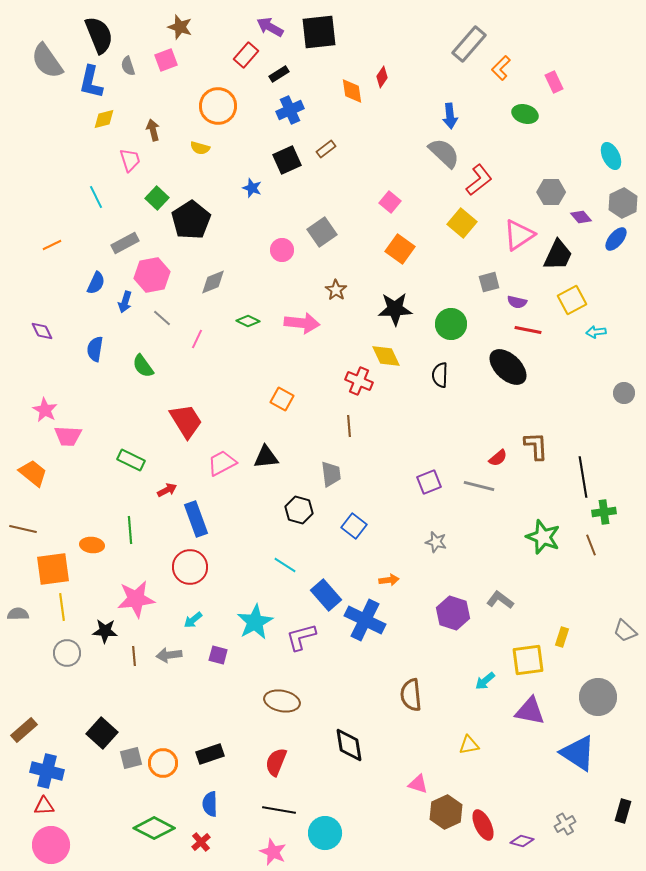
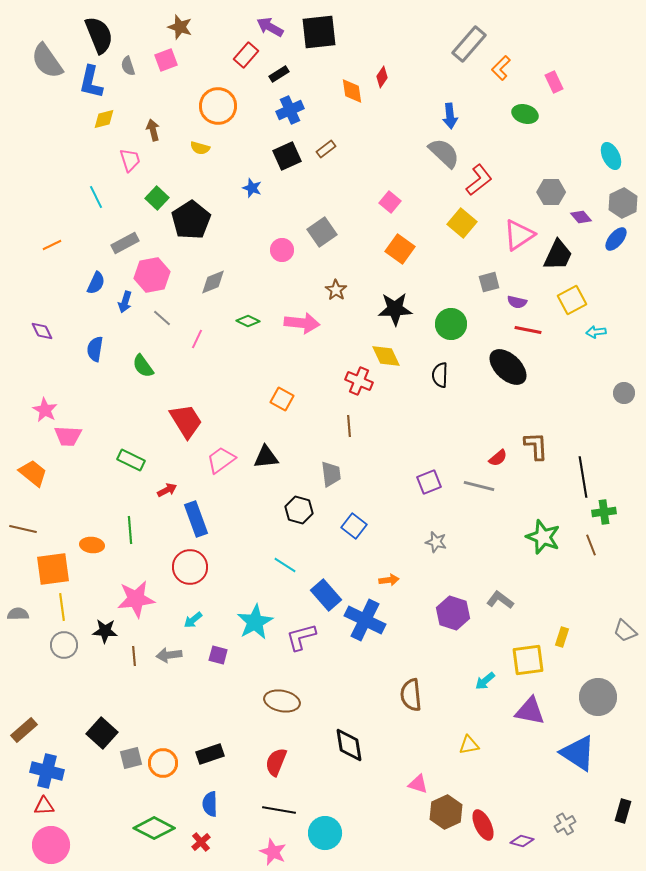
black square at (287, 160): moved 4 px up
pink trapezoid at (222, 463): moved 1 px left, 3 px up; rotated 8 degrees counterclockwise
gray circle at (67, 653): moved 3 px left, 8 px up
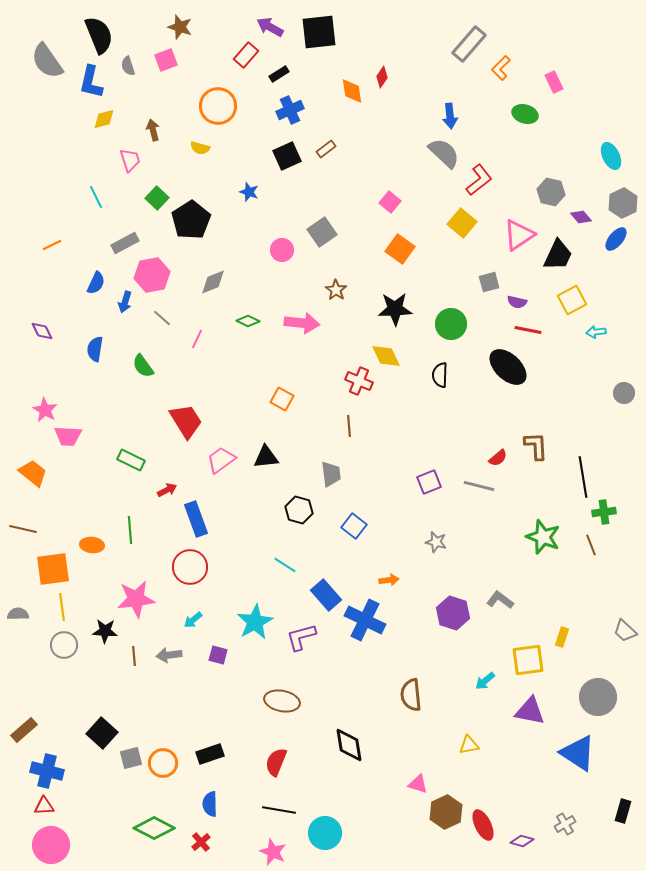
blue star at (252, 188): moved 3 px left, 4 px down
gray hexagon at (551, 192): rotated 12 degrees clockwise
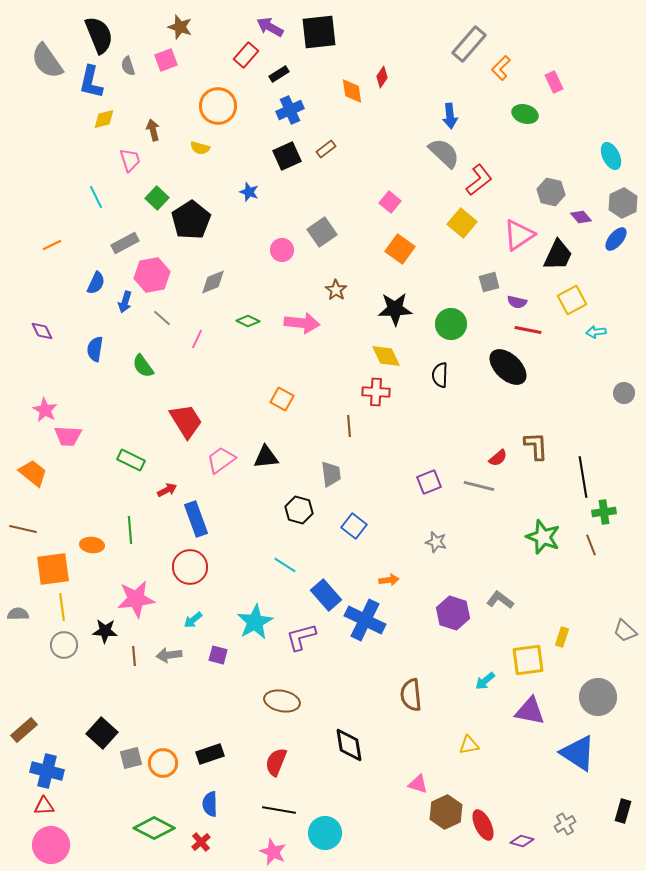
red cross at (359, 381): moved 17 px right, 11 px down; rotated 20 degrees counterclockwise
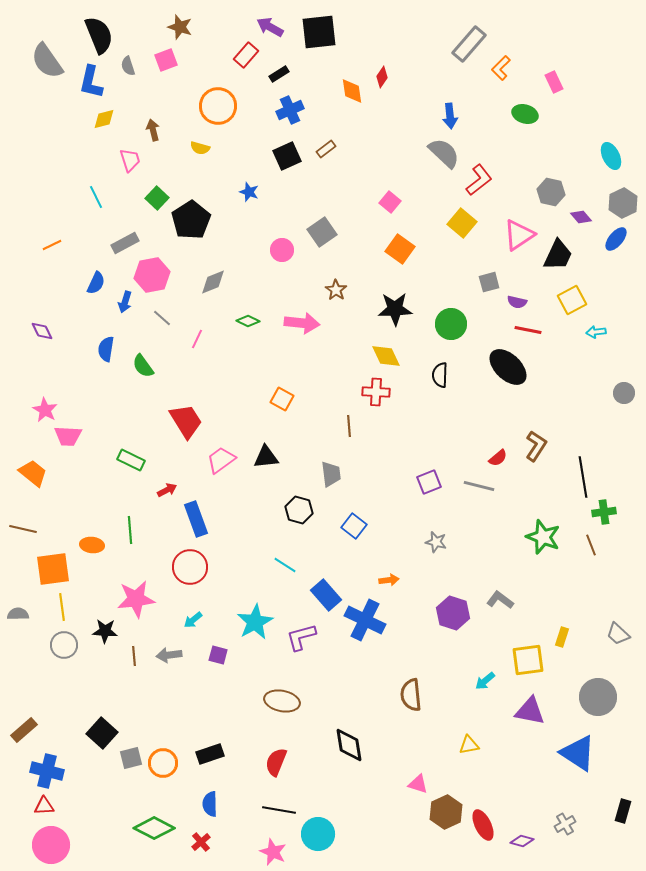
blue semicircle at (95, 349): moved 11 px right
brown L-shape at (536, 446): rotated 36 degrees clockwise
gray trapezoid at (625, 631): moved 7 px left, 3 px down
cyan circle at (325, 833): moved 7 px left, 1 px down
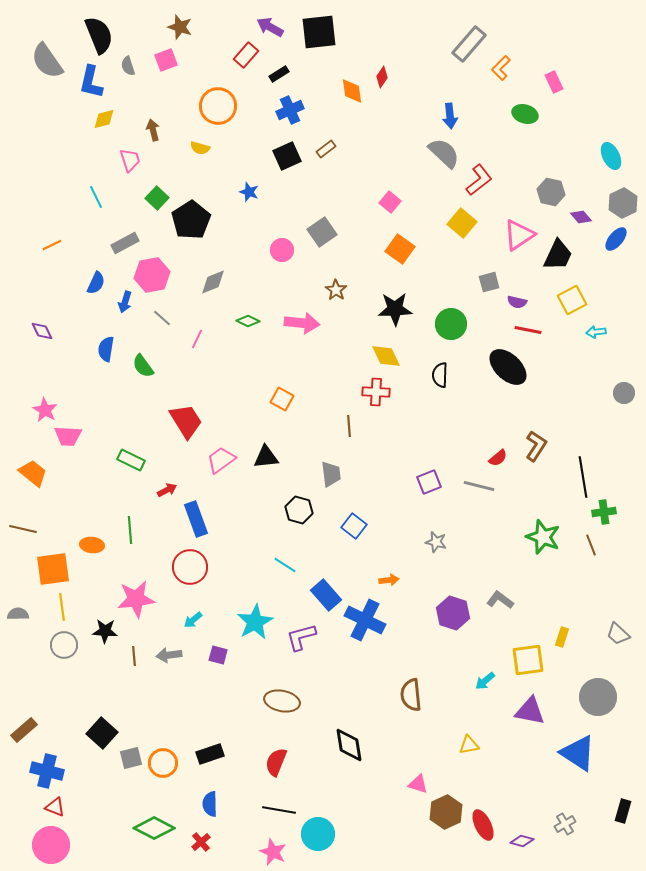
red triangle at (44, 806): moved 11 px right, 1 px down; rotated 25 degrees clockwise
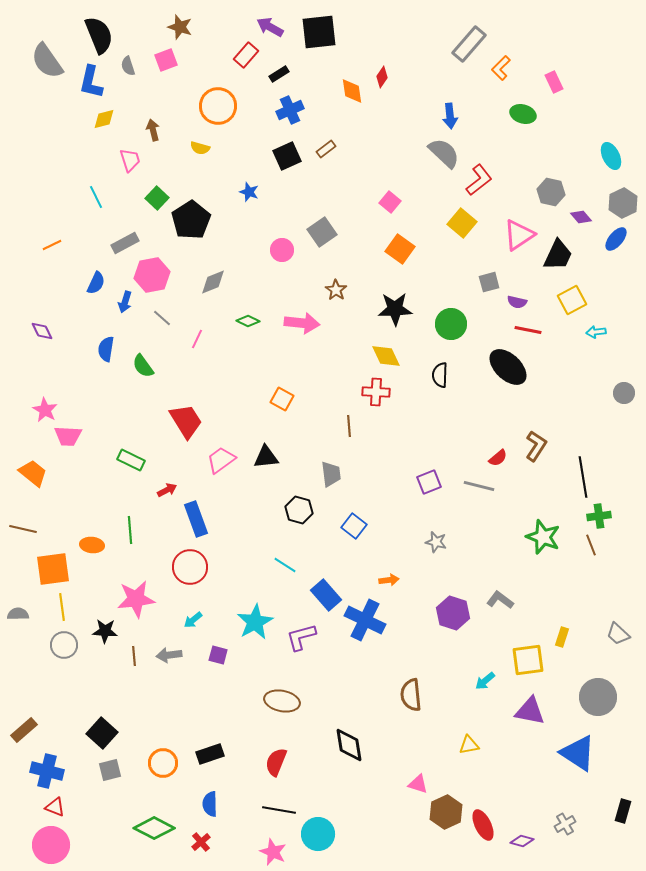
green ellipse at (525, 114): moved 2 px left
green cross at (604, 512): moved 5 px left, 4 px down
gray square at (131, 758): moved 21 px left, 12 px down
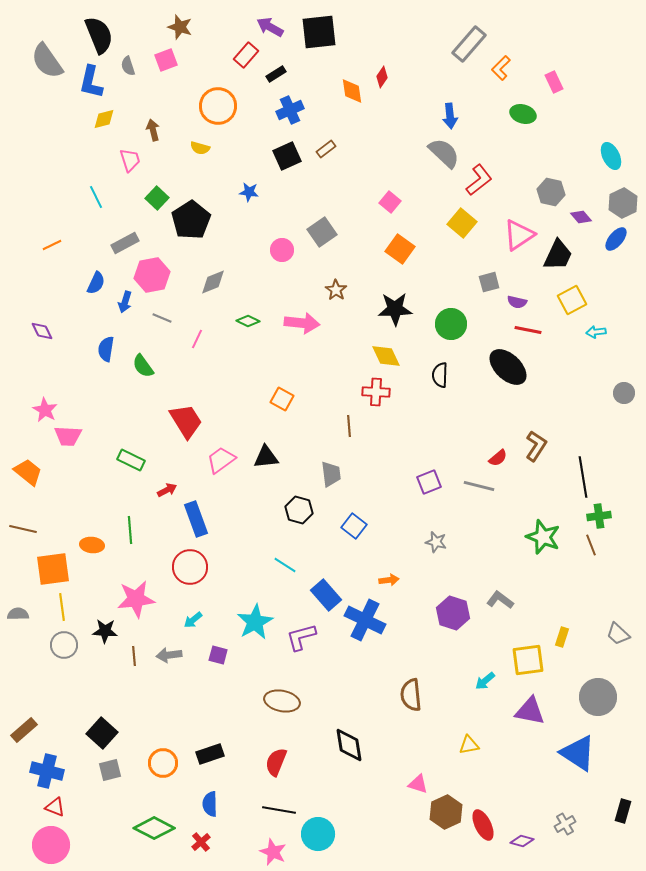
black rectangle at (279, 74): moved 3 px left
blue star at (249, 192): rotated 12 degrees counterclockwise
gray line at (162, 318): rotated 18 degrees counterclockwise
orange trapezoid at (33, 473): moved 5 px left, 1 px up
